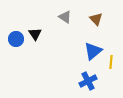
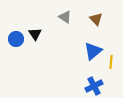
blue cross: moved 6 px right, 5 px down
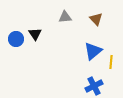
gray triangle: rotated 40 degrees counterclockwise
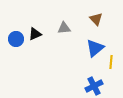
gray triangle: moved 1 px left, 11 px down
black triangle: rotated 40 degrees clockwise
blue triangle: moved 2 px right, 3 px up
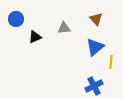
black triangle: moved 3 px down
blue circle: moved 20 px up
blue triangle: moved 1 px up
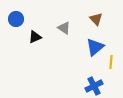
gray triangle: rotated 40 degrees clockwise
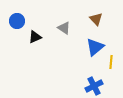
blue circle: moved 1 px right, 2 px down
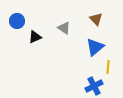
yellow line: moved 3 px left, 5 px down
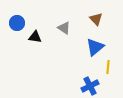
blue circle: moved 2 px down
black triangle: rotated 32 degrees clockwise
blue cross: moved 4 px left
